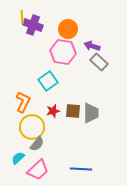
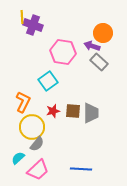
orange circle: moved 35 px right, 4 px down
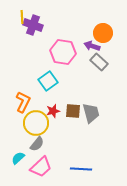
gray trapezoid: rotated 15 degrees counterclockwise
yellow circle: moved 4 px right, 4 px up
pink trapezoid: moved 3 px right, 3 px up
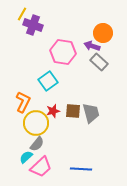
yellow line: moved 3 px up; rotated 32 degrees clockwise
cyan semicircle: moved 8 px right, 1 px up
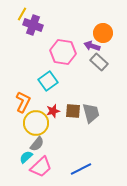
blue line: rotated 30 degrees counterclockwise
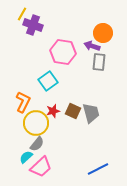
gray rectangle: rotated 54 degrees clockwise
brown square: rotated 21 degrees clockwise
blue line: moved 17 px right
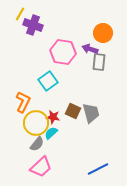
yellow line: moved 2 px left
purple arrow: moved 2 px left, 3 px down
red star: moved 6 px down; rotated 24 degrees clockwise
cyan semicircle: moved 25 px right, 24 px up
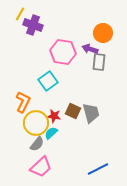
red star: moved 1 px right, 1 px up
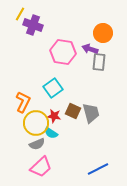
cyan square: moved 5 px right, 7 px down
cyan semicircle: rotated 104 degrees counterclockwise
gray semicircle: rotated 28 degrees clockwise
